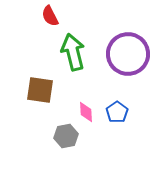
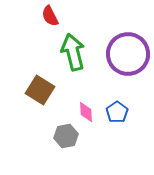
brown square: rotated 24 degrees clockwise
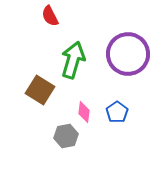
green arrow: moved 8 px down; rotated 30 degrees clockwise
pink diamond: moved 2 px left; rotated 10 degrees clockwise
